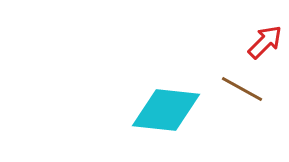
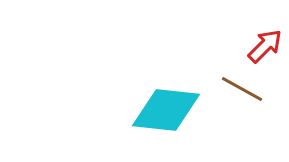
red arrow: moved 4 px down
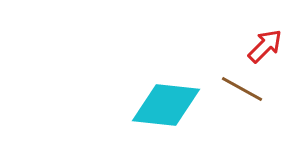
cyan diamond: moved 5 px up
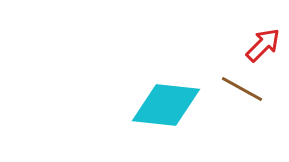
red arrow: moved 2 px left, 1 px up
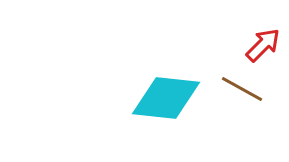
cyan diamond: moved 7 px up
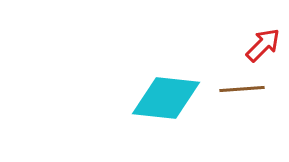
brown line: rotated 33 degrees counterclockwise
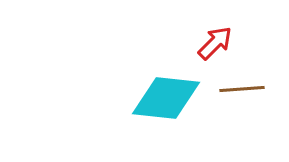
red arrow: moved 48 px left, 2 px up
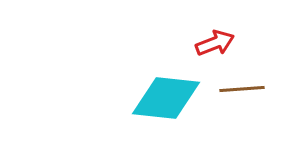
red arrow: rotated 24 degrees clockwise
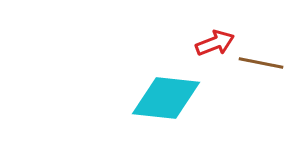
brown line: moved 19 px right, 26 px up; rotated 15 degrees clockwise
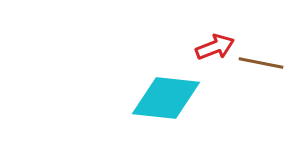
red arrow: moved 4 px down
